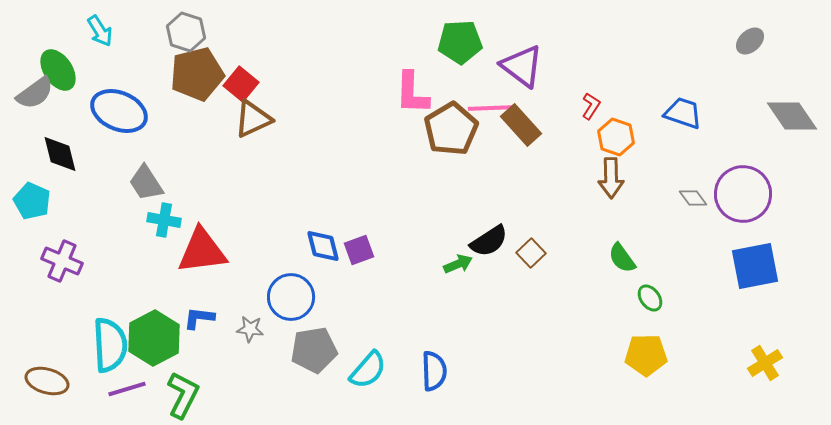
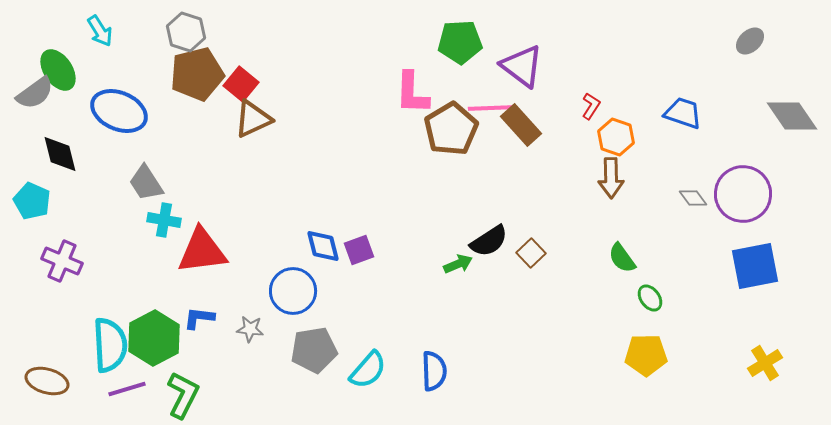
blue circle at (291, 297): moved 2 px right, 6 px up
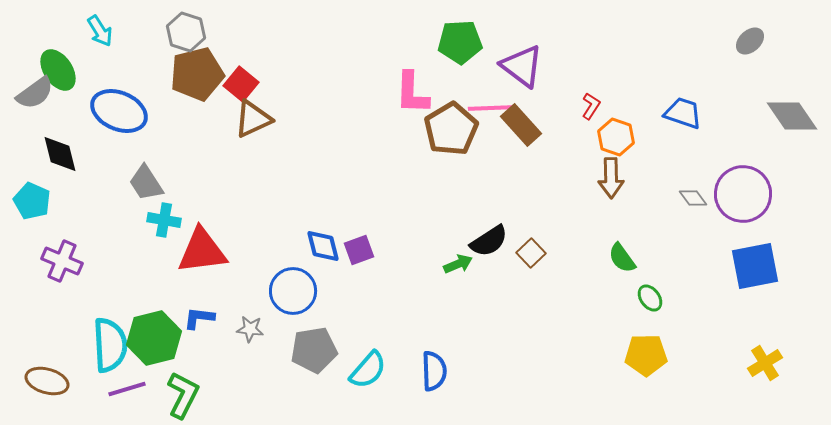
green hexagon at (154, 338): rotated 14 degrees clockwise
